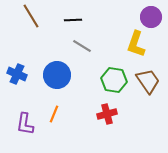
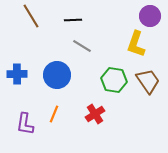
purple circle: moved 1 px left, 1 px up
blue cross: rotated 24 degrees counterclockwise
red cross: moved 12 px left; rotated 18 degrees counterclockwise
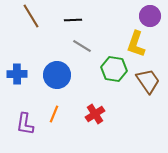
green hexagon: moved 11 px up
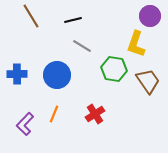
black line: rotated 12 degrees counterclockwise
purple L-shape: rotated 35 degrees clockwise
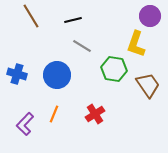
blue cross: rotated 18 degrees clockwise
brown trapezoid: moved 4 px down
